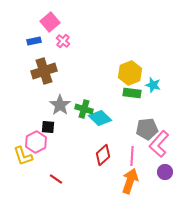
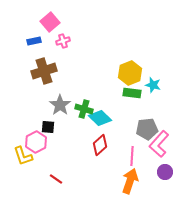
pink cross: rotated 32 degrees clockwise
red diamond: moved 3 px left, 10 px up
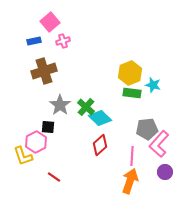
green cross: moved 2 px right, 2 px up; rotated 24 degrees clockwise
red line: moved 2 px left, 2 px up
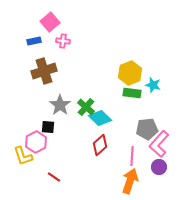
pink cross: rotated 24 degrees clockwise
purple circle: moved 6 px left, 5 px up
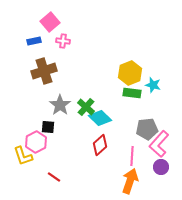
purple circle: moved 2 px right
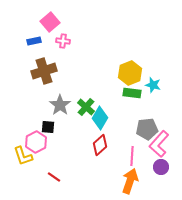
cyan diamond: rotated 75 degrees clockwise
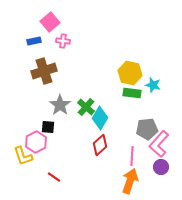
yellow hexagon: rotated 25 degrees counterclockwise
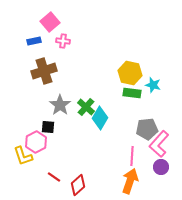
red diamond: moved 22 px left, 40 px down
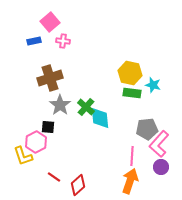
brown cross: moved 6 px right, 7 px down
cyan diamond: rotated 35 degrees counterclockwise
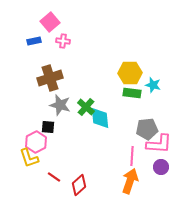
yellow hexagon: rotated 15 degrees counterclockwise
gray star: rotated 20 degrees counterclockwise
pink L-shape: rotated 128 degrees counterclockwise
yellow L-shape: moved 6 px right, 2 px down
red diamond: moved 1 px right
